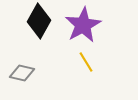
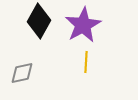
yellow line: rotated 35 degrees clockwise
gray diamond: rotated 25 degrees counterclockwise
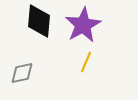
black diamond: rotated 24 degrees counterclockwise
yellow line: rotated 20 degrees clockwise
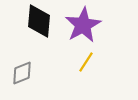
yellow line: rotated 10 degrees clockwise
gray diamond: rotated 10 degrees counterclockwise
